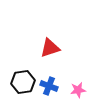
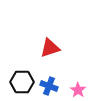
black hexagon: moved 1 px left; rotated 10 degrees clockwise
pink star: rotated 28 degrees counterclockwise
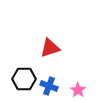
black hexagon: moved 2 px right, 3 px up
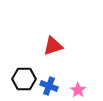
red triangle: moved 3 px right, 2 px up
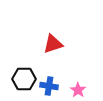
red triangle: moved 2 px up
blue cross: rotated 12 degrees counterclockwise
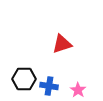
red triangle: moved 9 px right
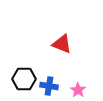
red triangle: rotated 40 degrees clockwise
